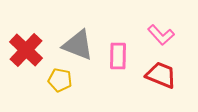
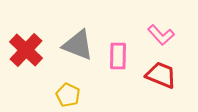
yellow pentagon: moved 8 px right, 15 px down; rotated 15 degrees clockwise
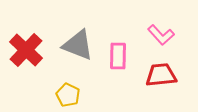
red trapezoid: rotated 28 degrees counterclockwise
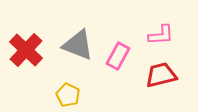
pink L-shape: rotated 52 degrees counterclockwise
pink rectangle: rotated 28 degrees clockwise
red trapezoid: rotated 8 degrees counterclockwise
